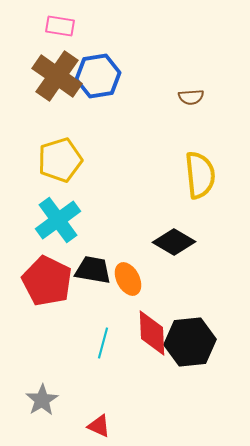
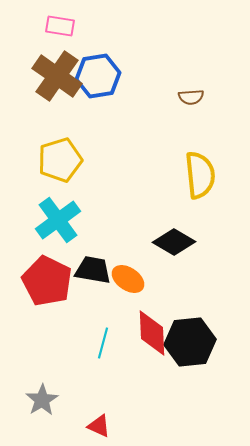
orange ellipse: rotated 28 degrees counterclockwise
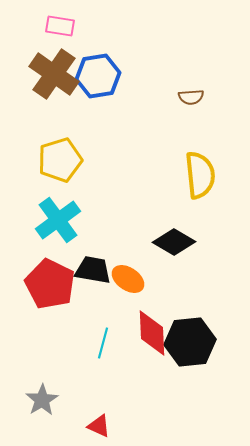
brown cross: moved 3 px left, 2 px up
red pentagon: moved 3 px right, 3 px down
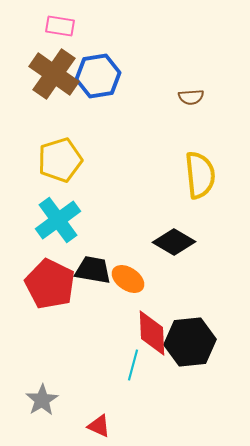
cyan line: moved 30 px right, 22 px down
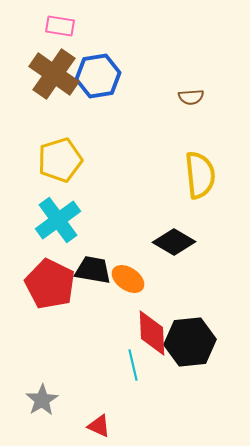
cyan line: rotated 28 degrees counterclockwise
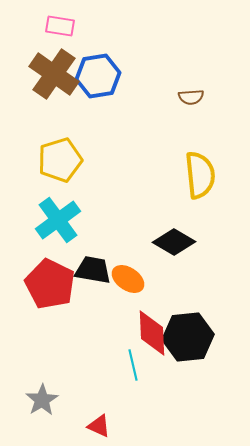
black hexagon: moved 2 px left, 5 px up
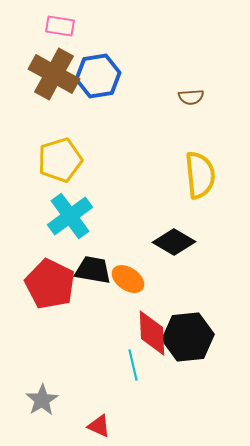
brown cross: rotated 6 degrees counterclockwise
cyan cross: moved 12 px right, 4 px up
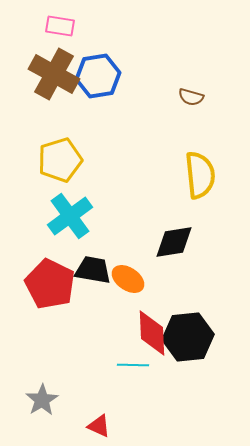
brown semicircle: rotated 20 degrees clockwise
black diamond: rotated 39 degrees counterclockwise
cyan line: rotated 76 degrees counterclockwise
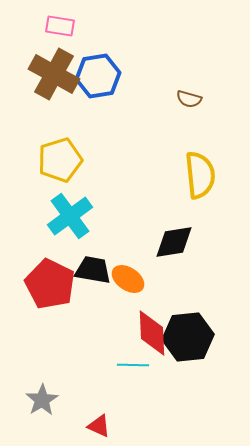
brown semicircle: moved 2 px left, 2 px down
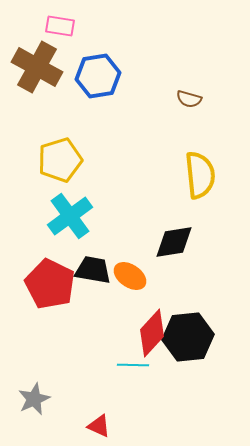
brown cross: moved 17 px left, 7 px up
orange ellipse: moved 2 px right, 3 px up
red diamond: rotated 45 degrees clockwise
gray star: moved 8 px left, 1 px up; rotated 8 degrees clockwise
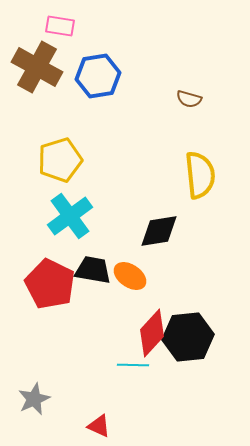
black diamond: moved 15 px left, 11 px up
